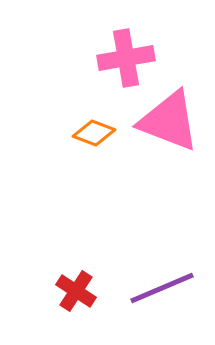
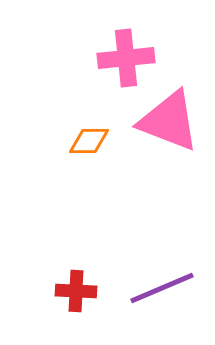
pink cross: rotated 4 degrees clockwise
orange diamond: moved 5 px left, 8 px down; rotated 21 degrees counterclockwise
red cross: rotated 30 degrees counterclockwise
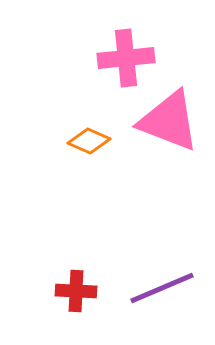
orange diamond: rotated 24 degrees clockwise
